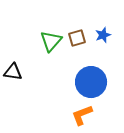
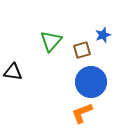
brown square: moved 5 px right, 12 px down
orange L-shape: moved 2 px up
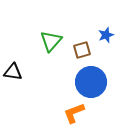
blue star: moved 3 px right
orange L-shape: moved 8 px left
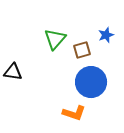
green triangle: moved 4 px right, 2 px up
orange L-shape: rotated 140 degrees counterclockwise
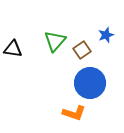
green triangle: moved 2 px down
brown square: rotated 18 degrees counterclockwise
black triangle: moved 23 px up
blue circle: moved 1 px left, 1 px down
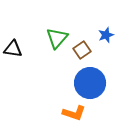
green triangle: moved 2 px right, 3 px up
